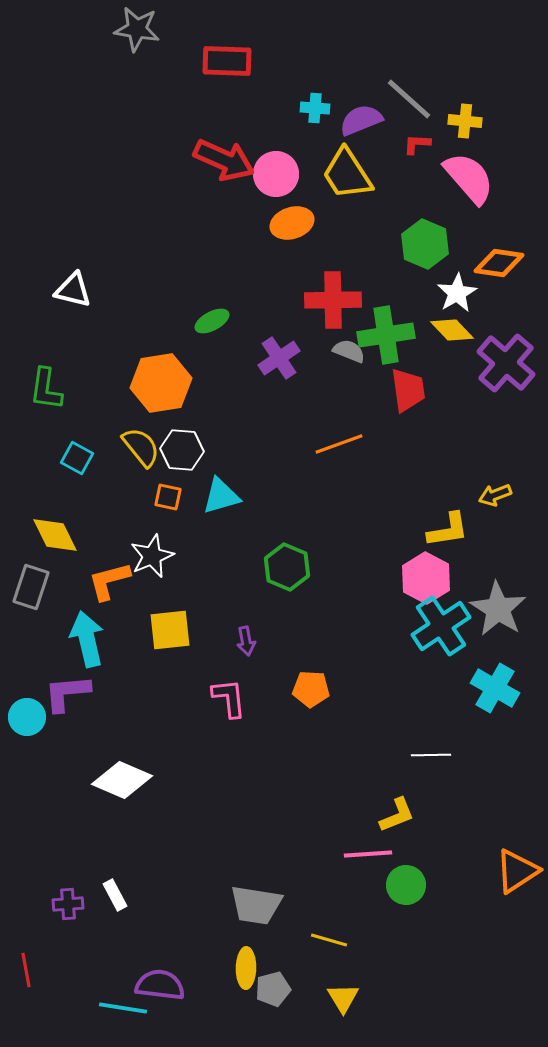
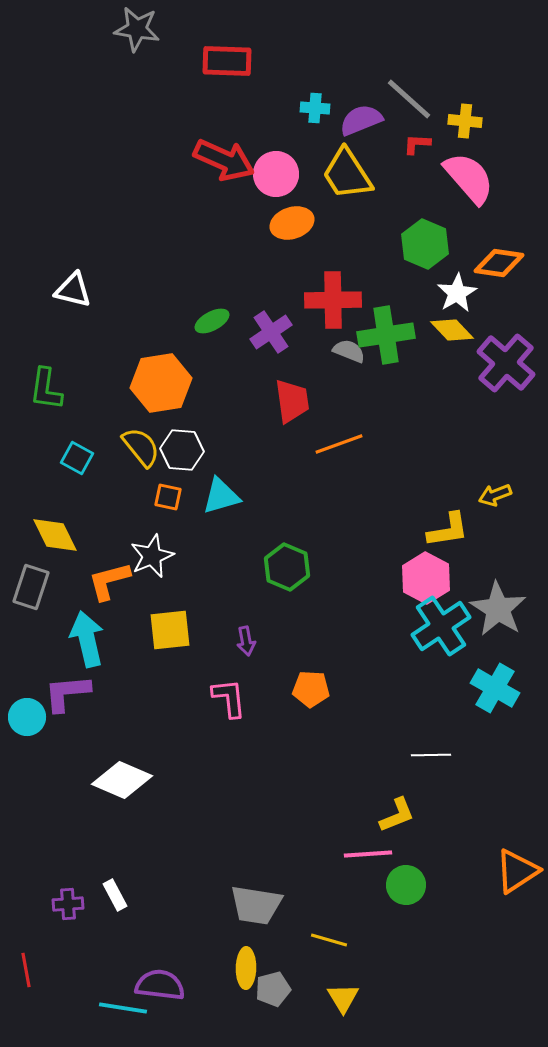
purple cross at (279, 358): moved 8 px left, 26 px up
red trapezoid at (408, 390): moved 116 px left, 11 px down
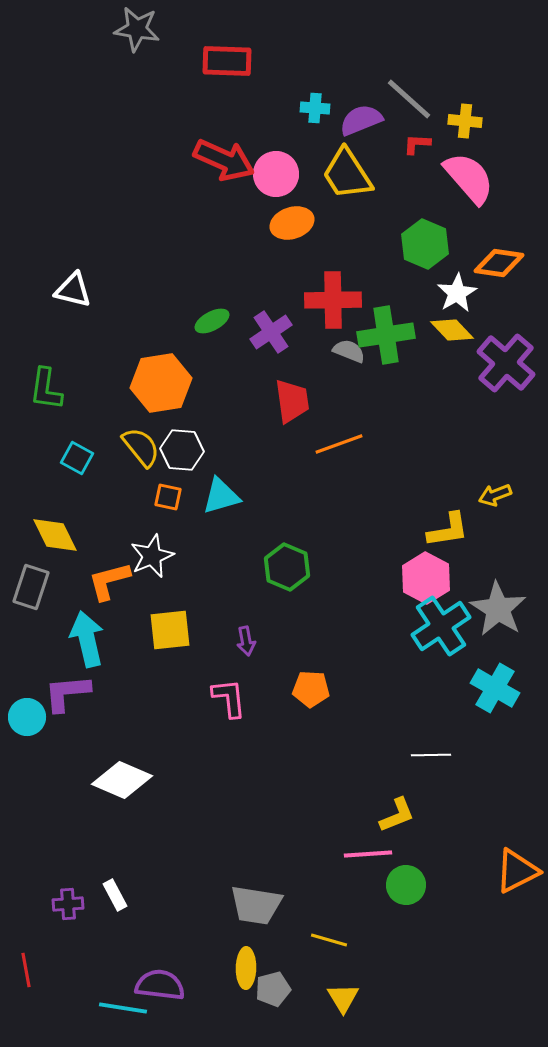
orange triangle at (517, 871): rotated 6 degrees clockwise
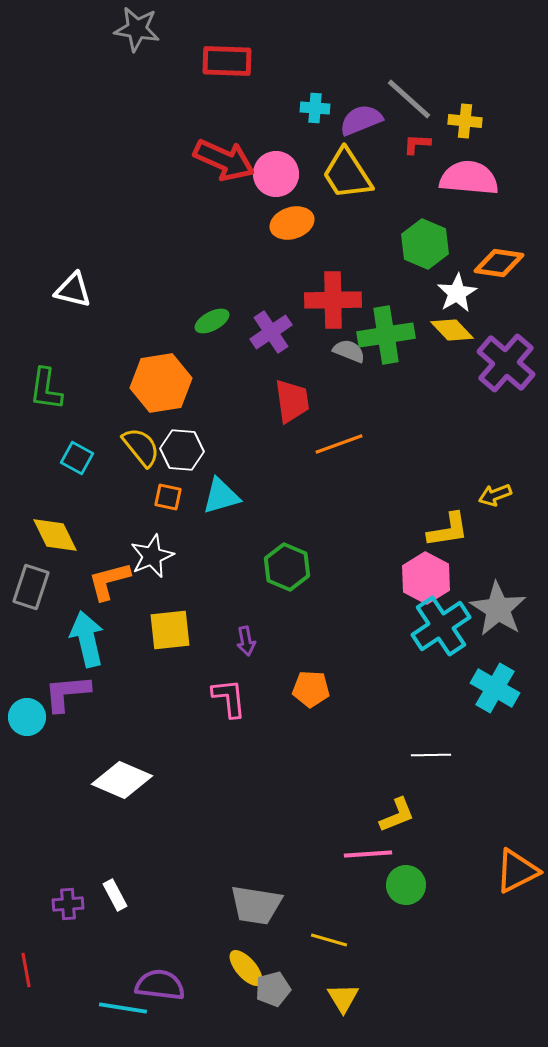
pink semicircle at (469, 178): rotated 44 degrees counterclockwise
yellow ellipse at (246, 968): rotated 42 degrees counterclockwise
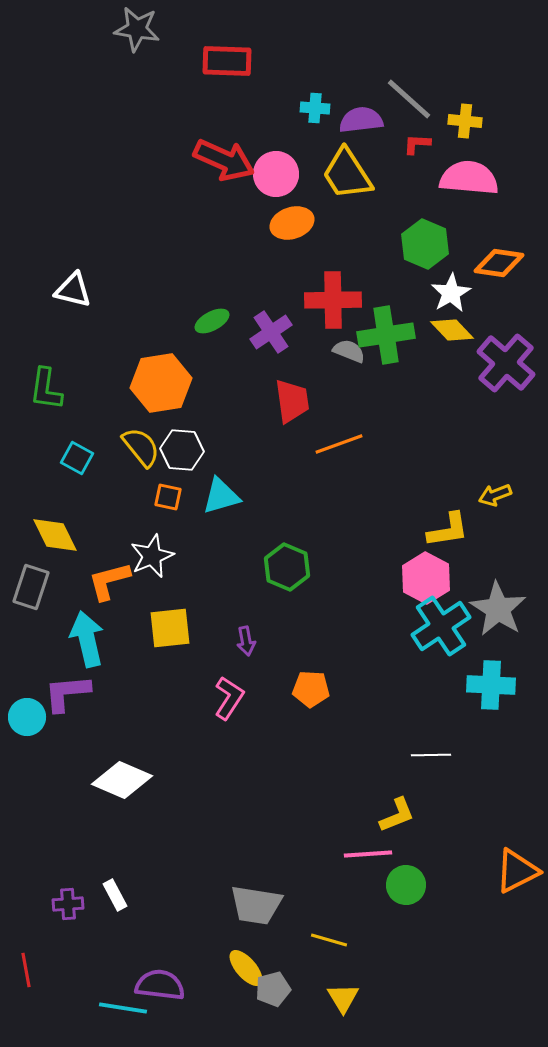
purple semicircle at (361, 120): rotated 15 degrees clockwise
white star at (457, 293): moved 6 px left
yellow square at (170, 630): moved 2 px up
cyan cross at (495, 688): moved 4 px left, 3 px up; rotated 27 degrees counterclockwise
pink L-shape at (229, 698): rotated 39 degrees clockwise
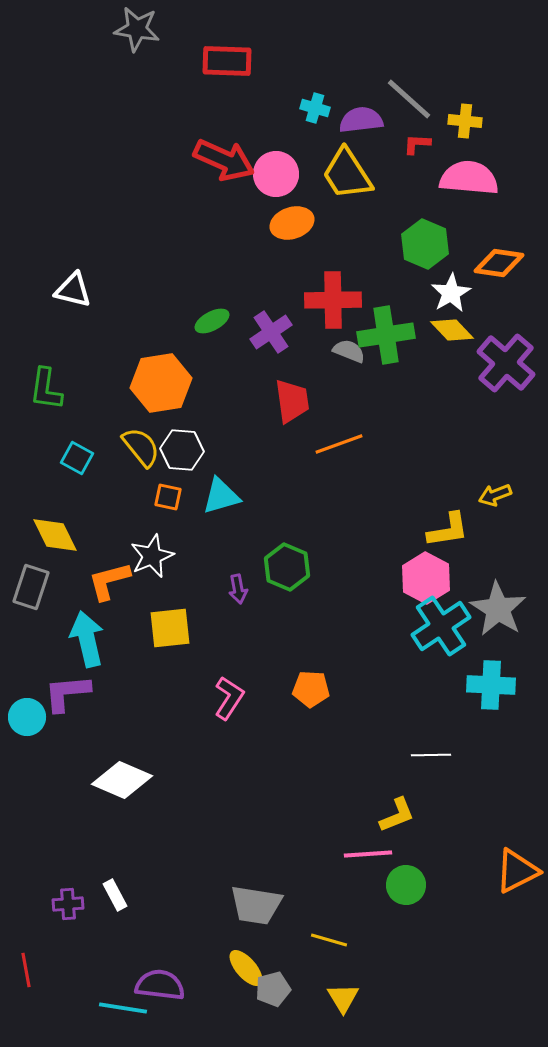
cyan cross at (315, 108): rotated 12 degrees clockwise
purple arrow at (246, 641): moved 8 px left, 52 px up
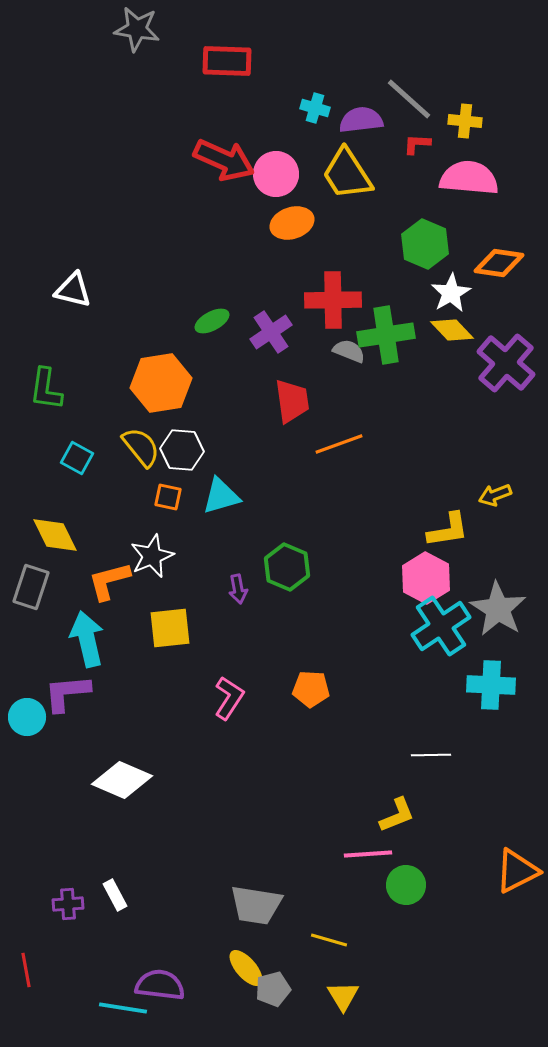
yellow triangle at (343, 998): moved 2 px up
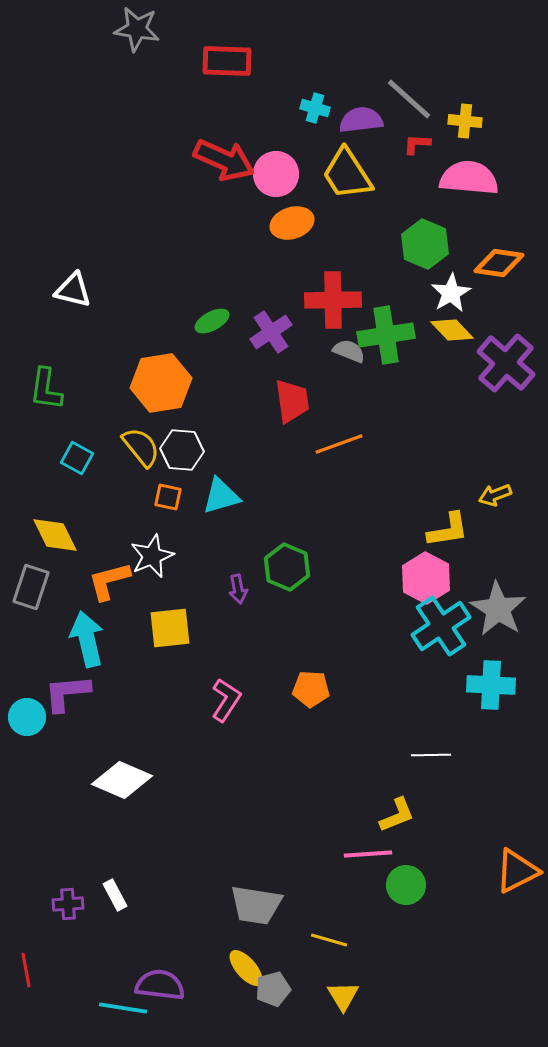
pink L-shape at (229, 698): moved 3 px left, 2 px down
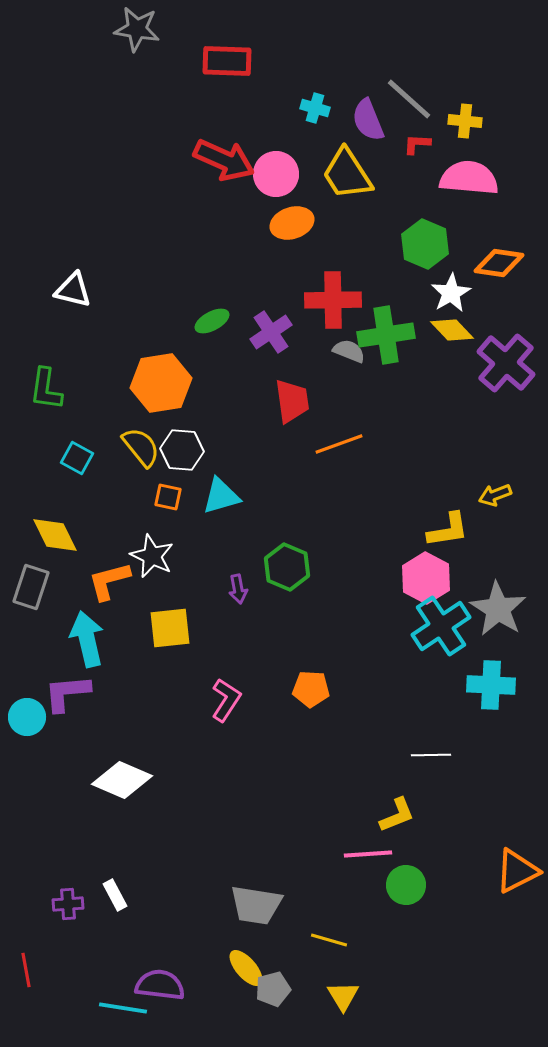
purple semicircle at (361, 120): moved 7 px right; rotated 105 degrees counterclockwise
white star at (152, 556): rotated 24 degrees counterclockwise
